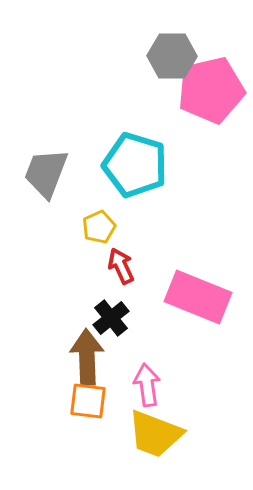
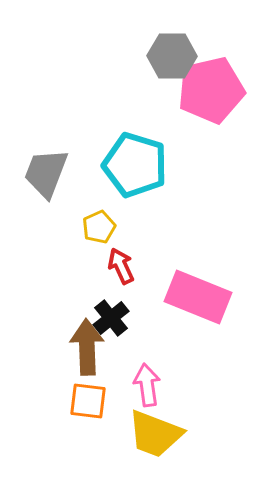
brown arrow: moved 10 px up
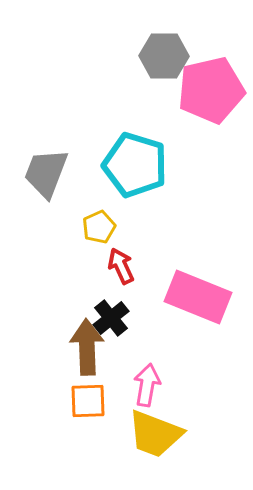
gray hexagon: moved 8 px left
pink arrow: rotated 18 degrees clockwise
orange square: rotated 9 degrees counterclockwise
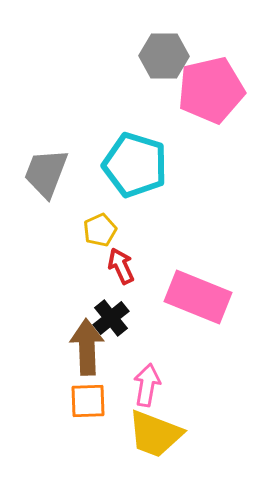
yellow pentagon: moved 1 px right, 3 px down
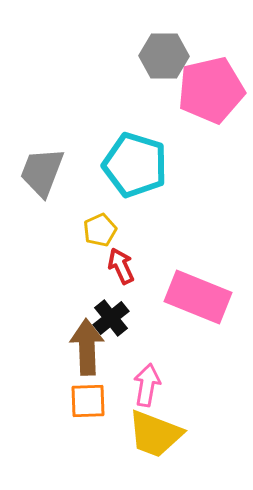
gray trapezoid: moved 4 px left, 1 px up
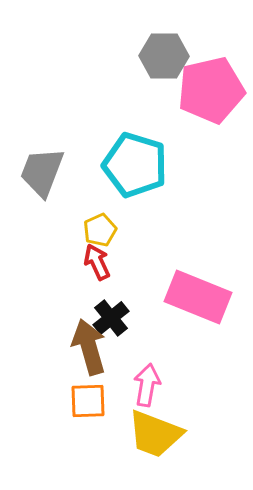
red arrow: moved 24 px left, 4 px up
brown arrow: moved 2 px right; rotated 14 degrees counterclockwise
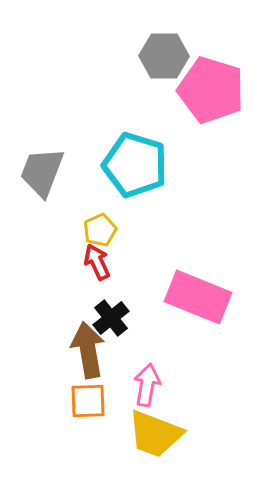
pink pentagon: rotated 30 degrees clockwise
brown arrow: moved 1 px left, 3 px down; rotated 6 degrees clockwise
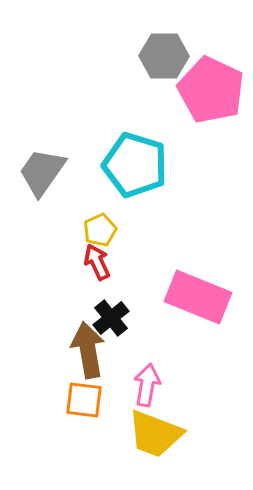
pink pentagon: rotated 8 degrees clockwise
gray trapezoid: rotated 14 degrees clockwise
orange square: moved 4 px left, 1 px up; rotated 9 degrees clockwise
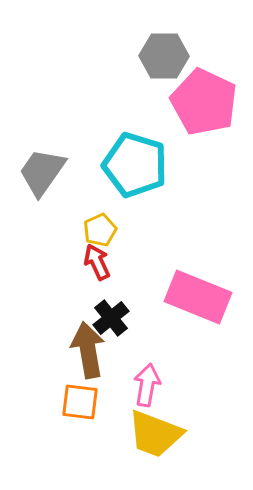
pink pentagon: moved 7 px left, 12 px down
orange square: moved 4 px left, 2 px down
